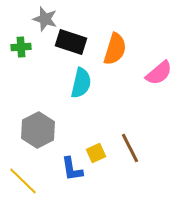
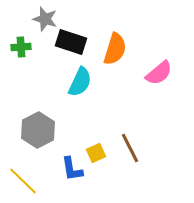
cyan semicircle: moved 1 px left, 1 px up; rotated 12 degrees clockwise
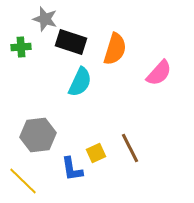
pink semicircle: rotated 8 degrees counterclockwise
gray hexagon: moved 5 px down; rotated 20 degrees clockwise
